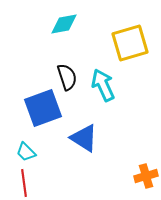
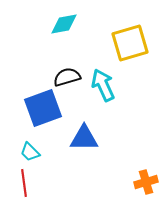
black semicircle: rotated 88 degrees counterclockwise
blue triangle: rotated 32 degrees counterclockwise
cyan trapezoid: moved 4 px right
orange cross: moved 6 px down
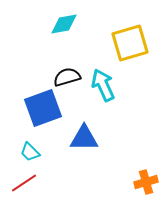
red line: rotated 64 degrees clockwise
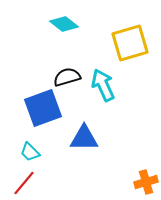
cyan diamond: rotated 48 degrees clockwise
red line: rotated 16 degrees counterclockwise
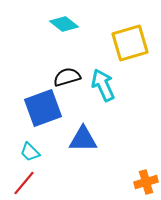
blue triangle: moved 1 px left, 1 px down
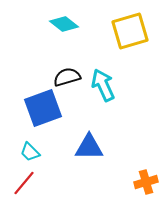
yellow square: moved 12 px up
blue triangle: moved 6 px right, 8 px down
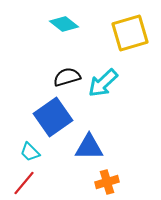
yellow square: moved 2 px down
cyan arrow: moved 2 px up; rotated 108 degrees counterclockwise
blue square: moved 10 px right, 9 px down; rotated 15 degrees counterclockwise
orange cross: moved 39 px left
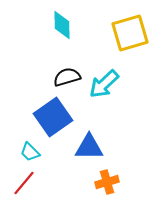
cyan diamond: moved 2 px left, 1 px down; rotated 52 degrees clockwise
cyan arrow: moved 1 px right, 1 px down
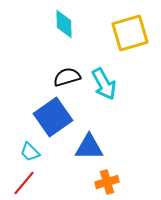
cyan diamond: moved 2 px right, 1 px up
cyan arrow: rotated 76 degrees counterclockwise
